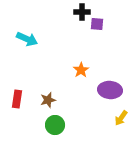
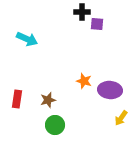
orange star: moved 3 px right, 11 px down; rotated 21 degrees counterclockwise
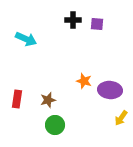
black cross: moved 9 px left, 8 px down
cyan arrow: moved 1 px left
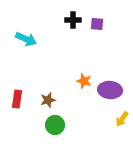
yellow arrow: moved 1 px right, 1 px down
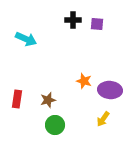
yellow arrow: moved 19 px left
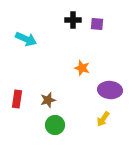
orange star: moved 2 px left, 13 px up
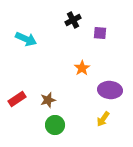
black cross: rotated 28 degrees counterclockwise
purple square: moved 3 px right, 9 px down
orange star: rotated 21 degrees clockwise
red rectangle: rotated 48 degrees clockwise
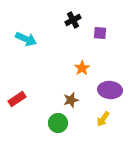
brown star: moved 23 px right
green circle: moved 3 px right, 2 px up
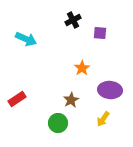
brown star: rotated 14 degrees counterclockwise
